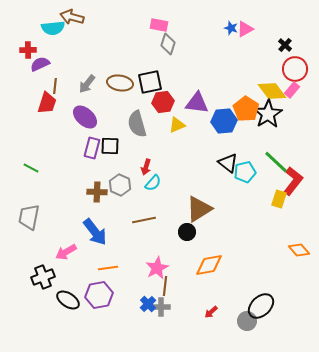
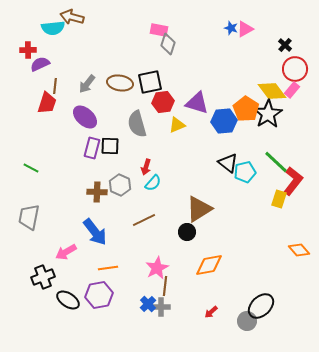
pink rectangle at (159, 25): moved 5 px down
purple triangle at (197, 103): rotated 10 degrees clockwise
brown line at (144, 220): rotated 15 degrees counterclockwise
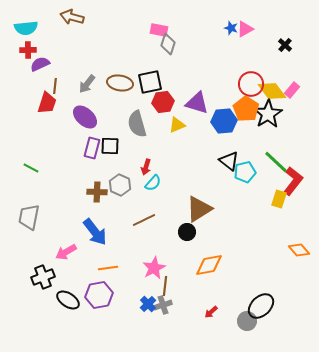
cyan semicircle at (53, 28): moved 27 px left
red circle at (295, 69): moved 44 px left, 15 px down
black triangle at (228, 163): moved 1 px right, 2 px up
pink star at (157, 268): moved 3 px left
gray cross at (161, 307): moved 2 px right, 2 px up; rotated 18 degrees counterclockwise
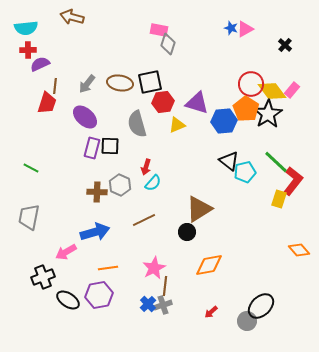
blue arrow at (95, 232): rotated 68 degrees counterclockwise
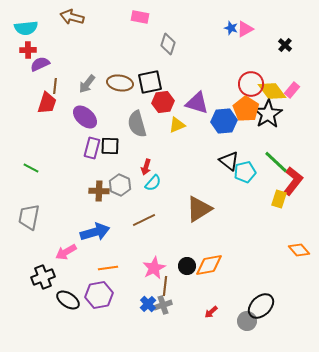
pink rectangle at (159, 30): moved 19 px left, 13 px up
brown cross at (97, 192): moved 2 px right, 1 px up
black circle at (187, 232): moved 34 px down
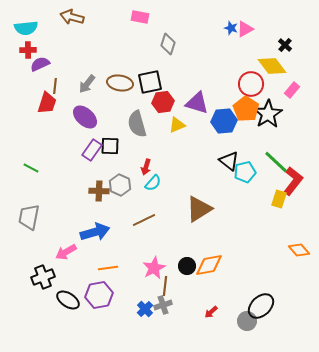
yellow diamond at (272, 91): moved 25 px up
purple rectangle at (92, 148): moved 2 px down; rotated 20 degrees clockwise
blue cross at (148, 304): moved 3 px left, 5 px down
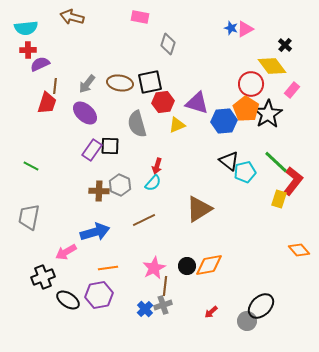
purple ellipse at (85, 117): moved 4 px up
red arrow at (146, 167): moved 11 px right, 1 px up
green line at (31, 168): moved 2 px up
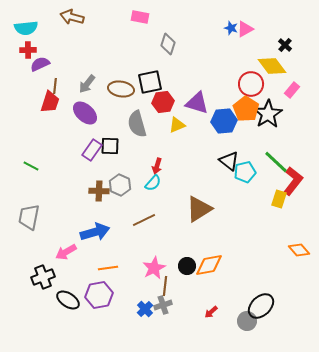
brown ellipse at (120, 83): moved 1 px right, 6 px down
red trapezoid at (47, 103): moved 3 px right, 1 px up
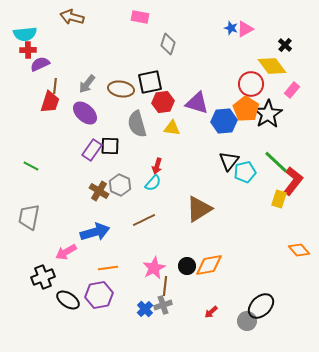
cyan semicircle at (26, 28): moved 1 px left, 6 px down
yellow triangle at (177, 125): moved 5 px left, 3 px down; rotated 30 degrees clockwise
black triangle at (229, 161): rotated 30 degrees clockwise
brown cross at (99, 191): rotated 30 degrees clockwise
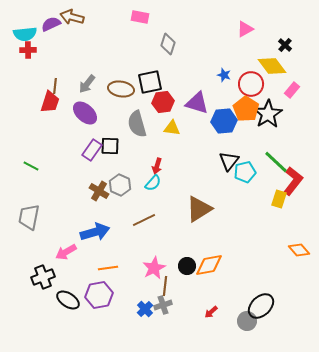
blue star at (231, 28): moved 7 px left, 47 px down
purple semicircle at (40, 64): moved 11 px right, 40 px up
